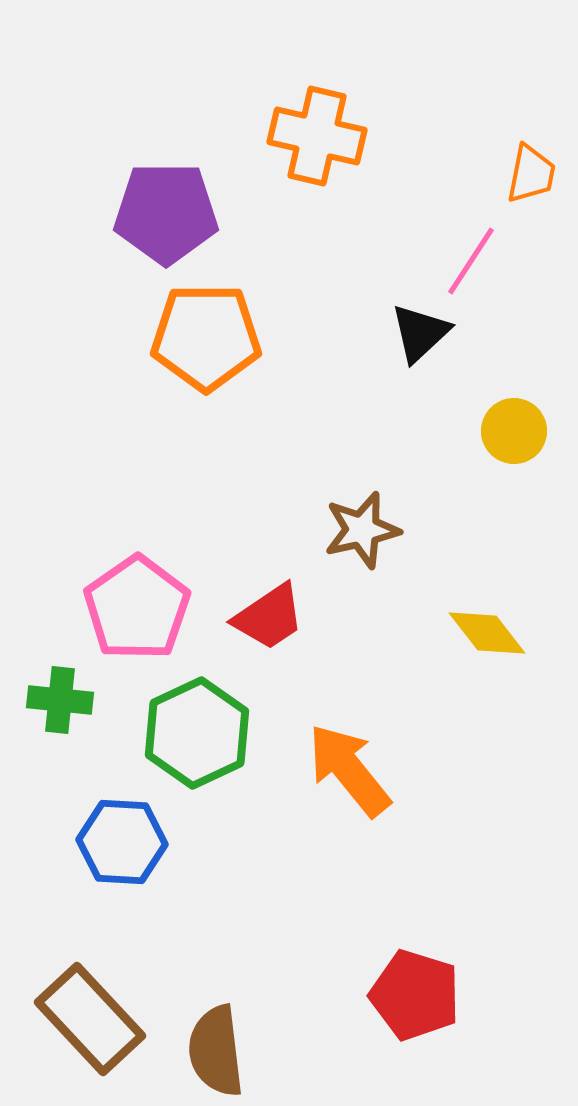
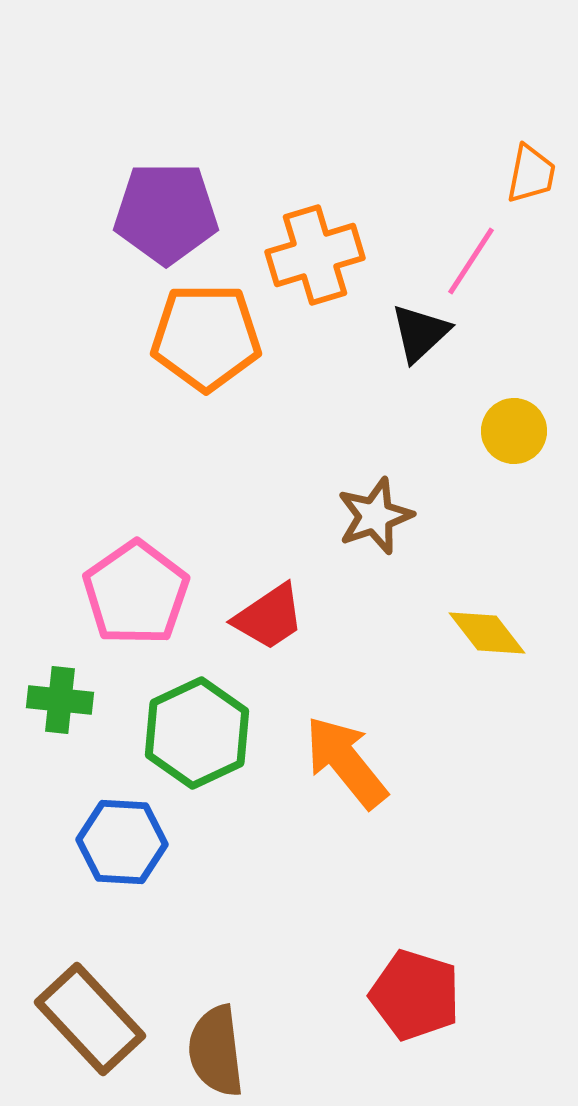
orange cross: moved 2 px left, 119 px down; rotated 30 degrees counterclockwise
brown star: moved 13 px right, 14 px up; rotated 6 degrees counterclockwise
pink pentagon: moved 1 px left, 15 px up
orange arrow: moved 3 px left, 8 px up
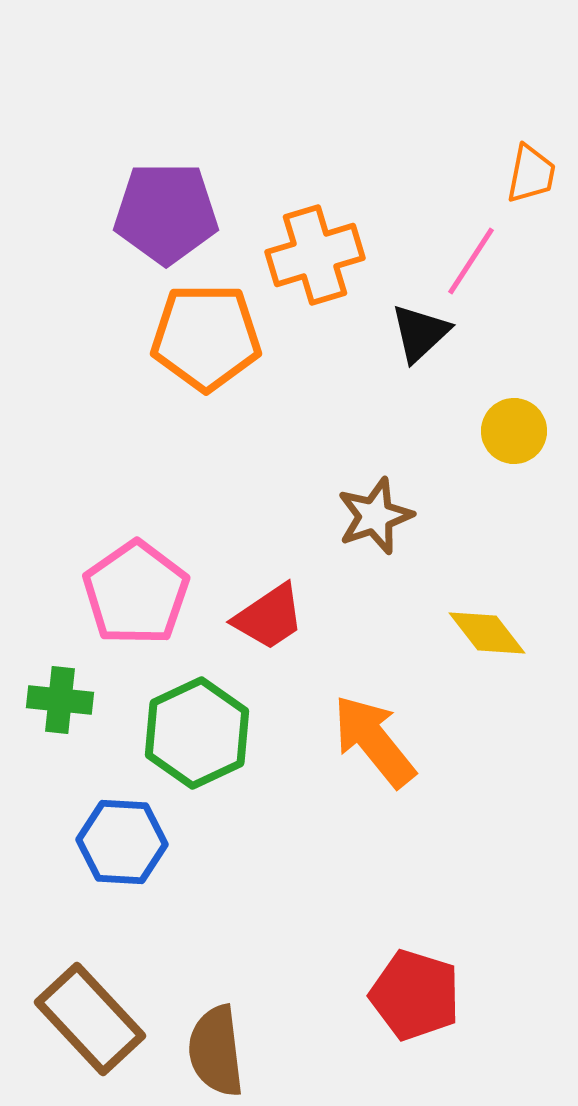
orange arrow: moved 28 px right, 21 px up
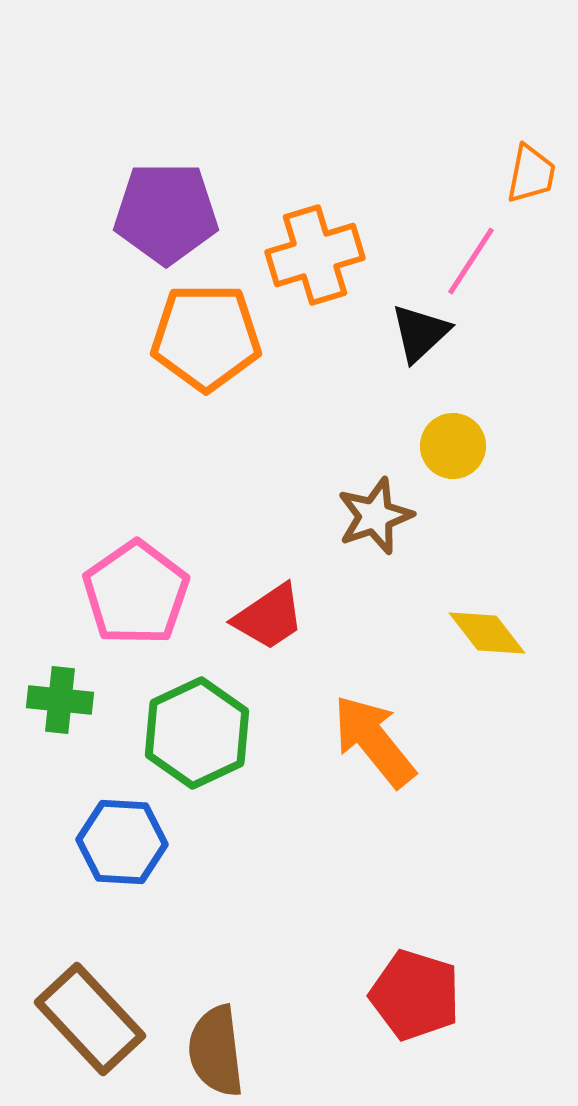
yellow circle: moved 61 px left, 15 px down
